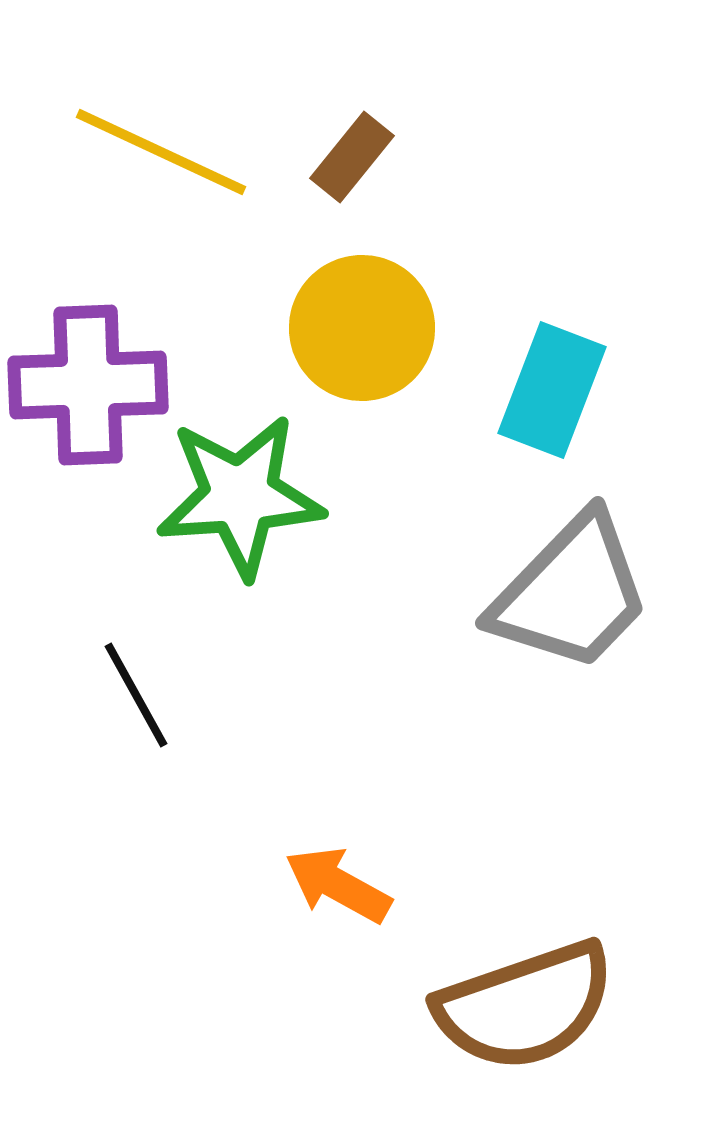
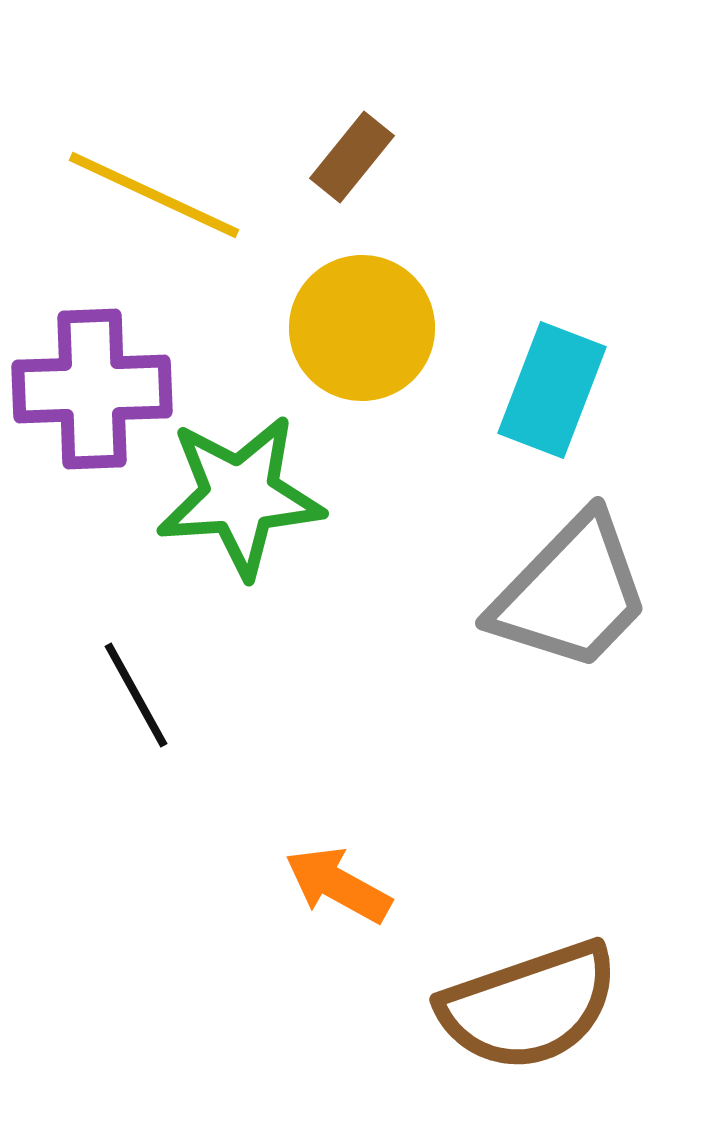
yellow line: moved 7 px left, 43 px down
purple cross: moved 4 px right, 4 px down
brown semicircle: moved 4 px right
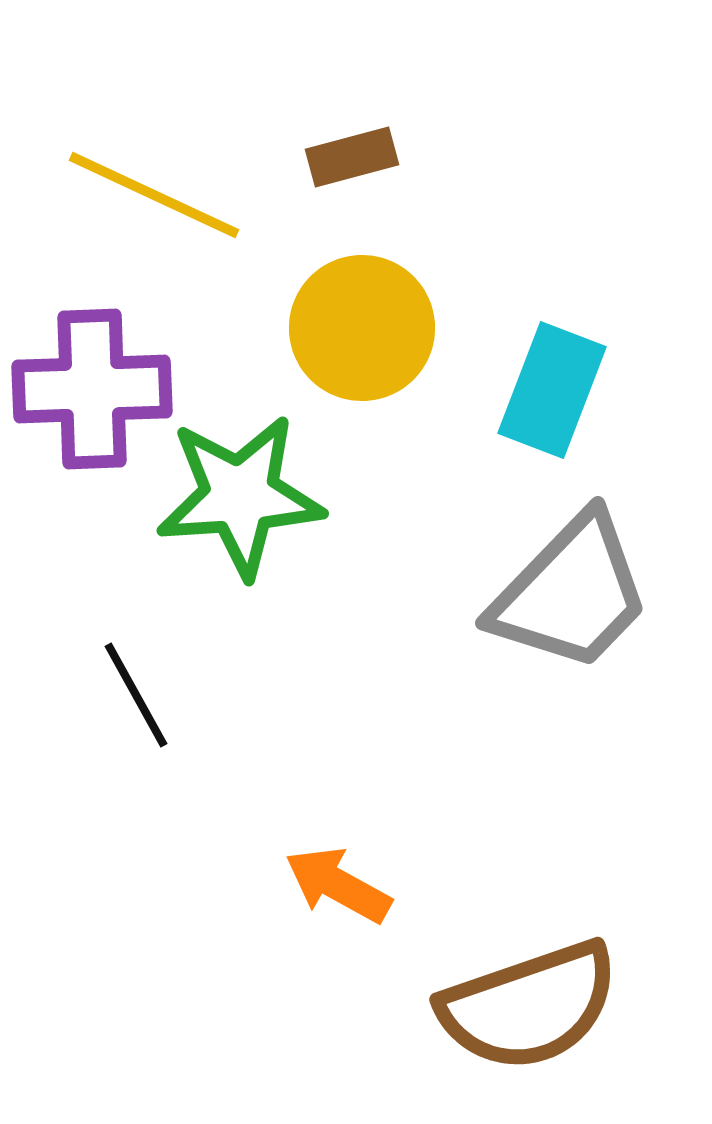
brown rectangle: rotated 36 degrees clockwise
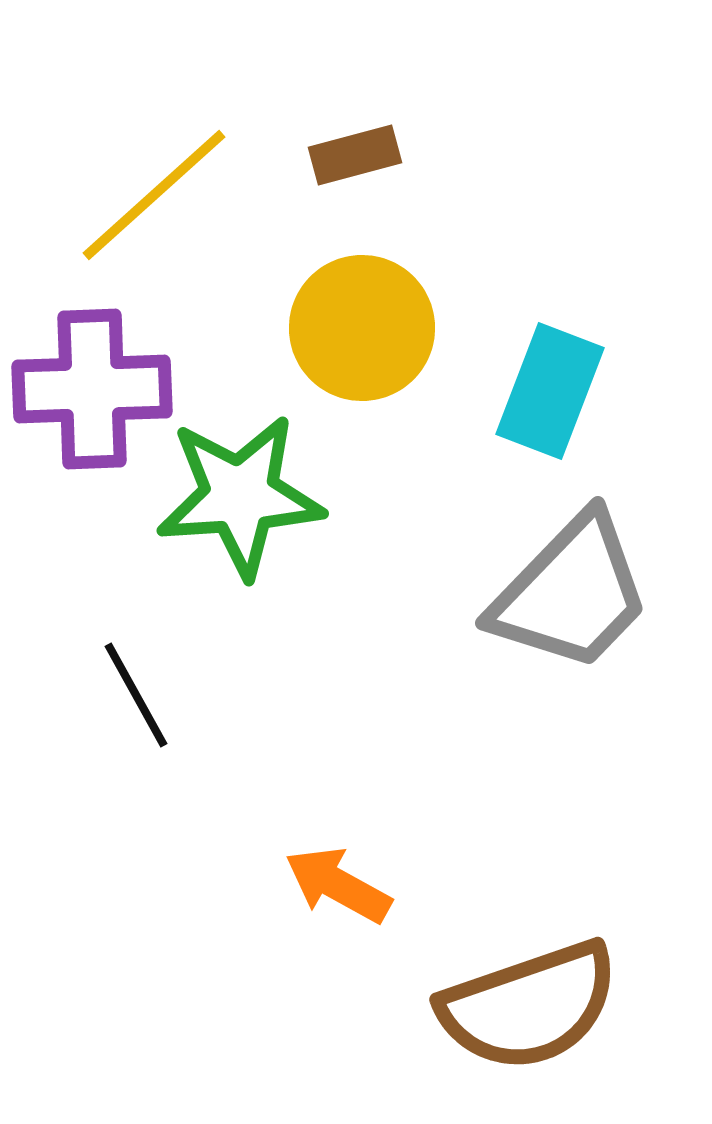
brown rectangle: moved 3 px right, 2 px up
yellow line: rotated 67 degrees counterclockwise
cyan rectangle: moved 2 px left, 1 px down
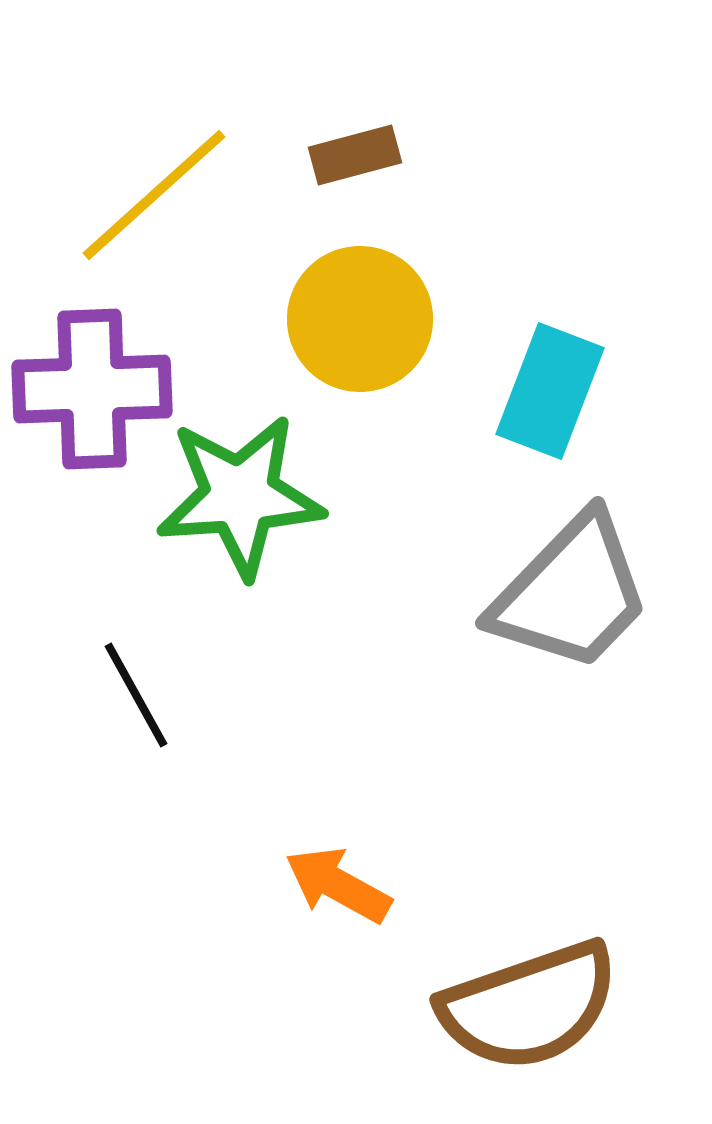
yellow circle: moved 2 px left, 9 px up
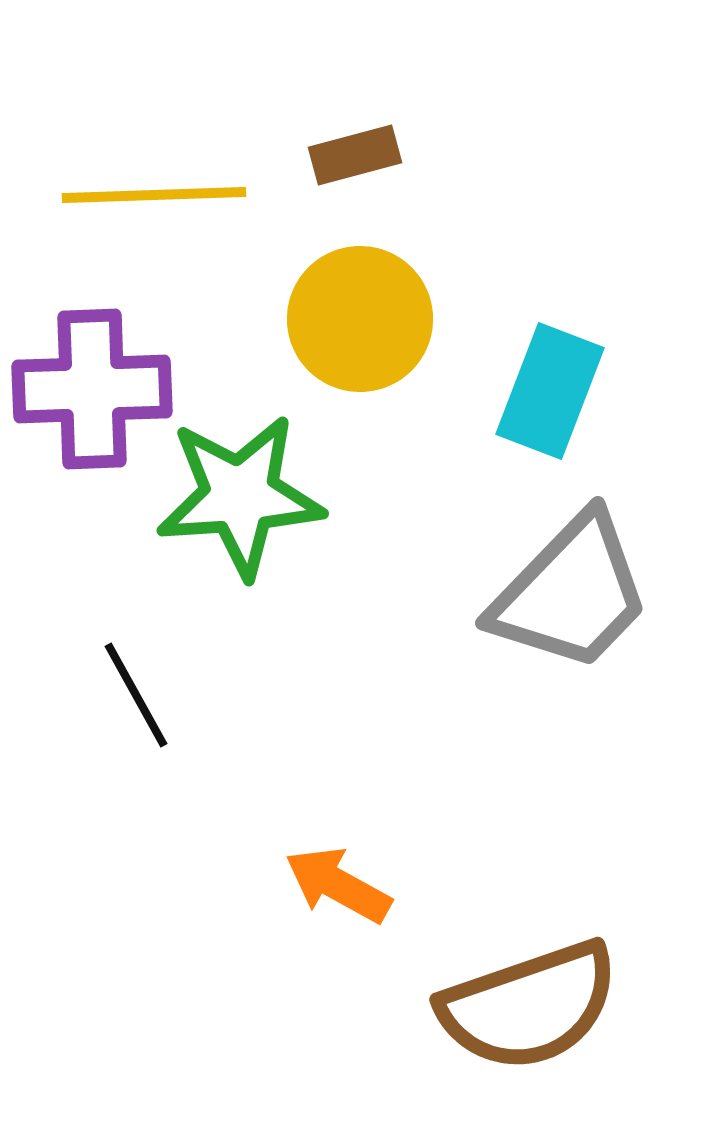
yellow line: rotated 40 degrees clockwise
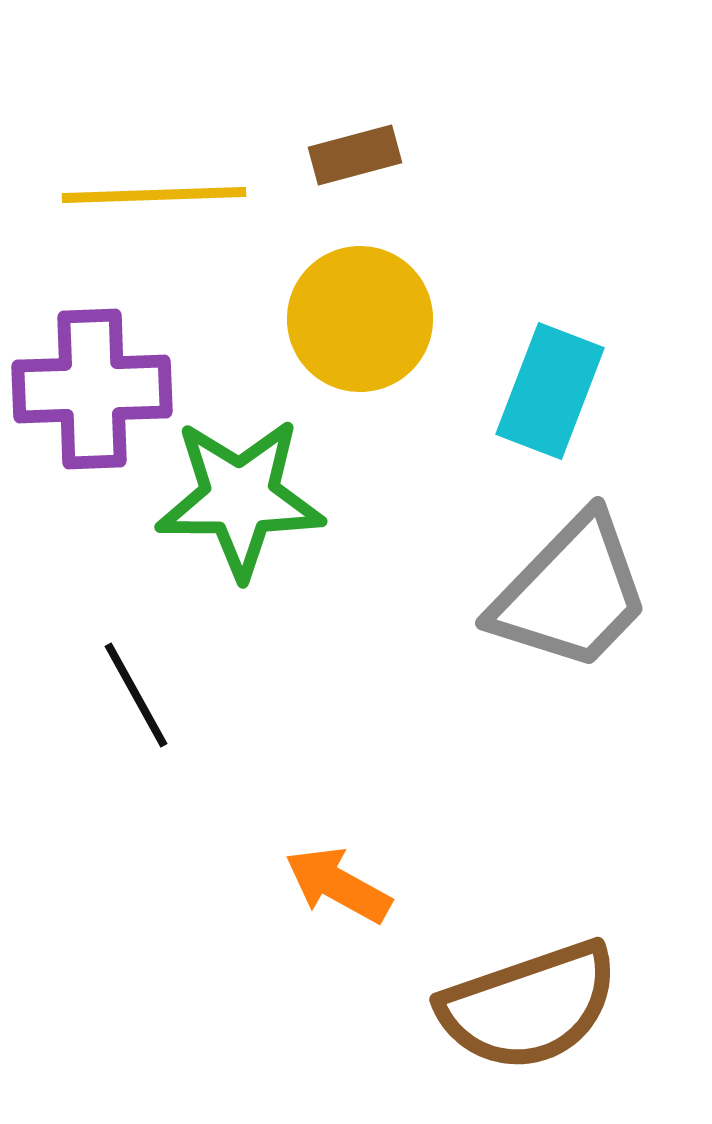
green star: moved 2 px down; rotated 4 degrees clockwise
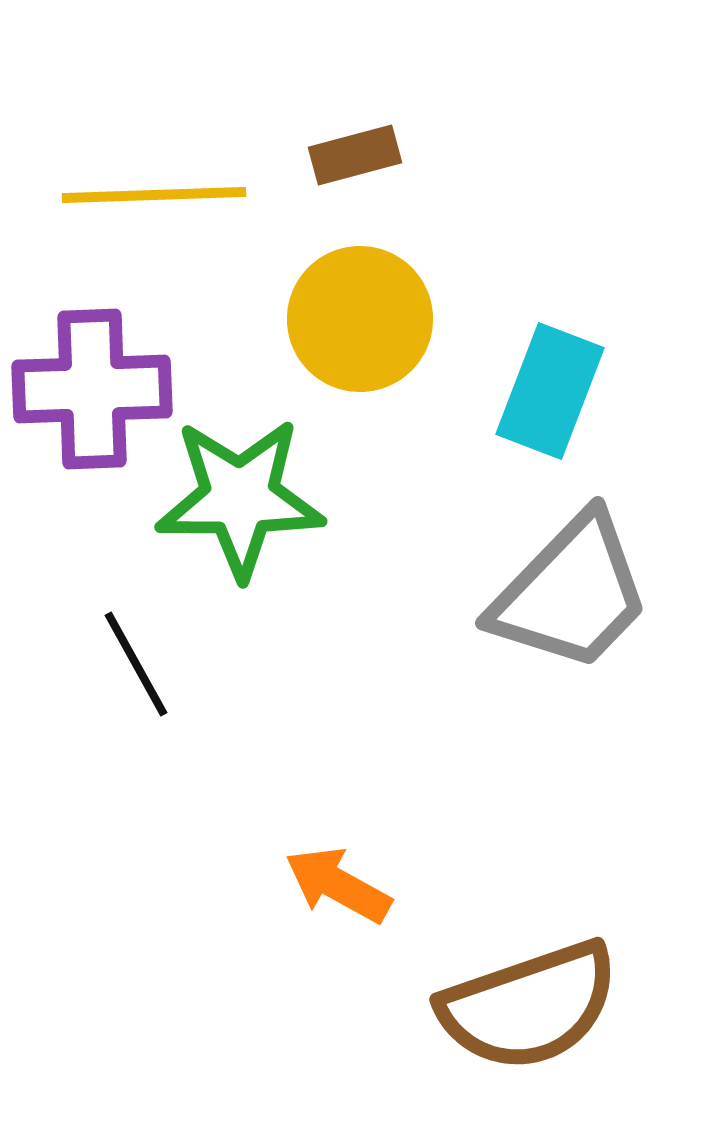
black line: moved 31 px up
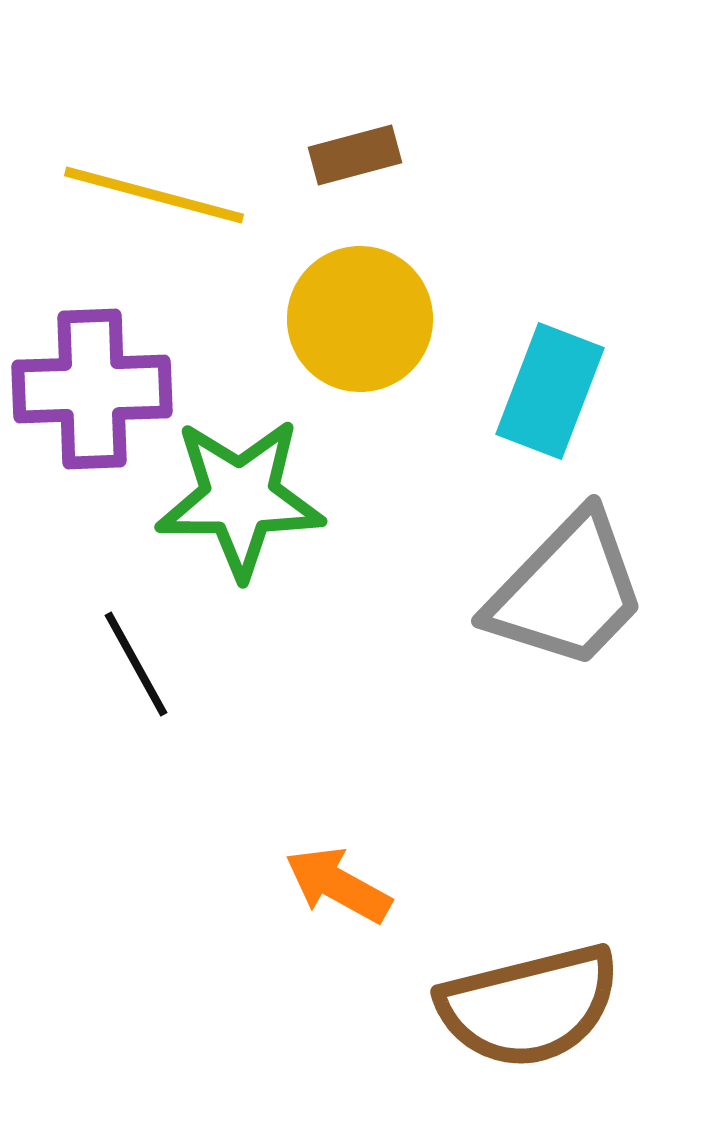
yellow line: rotated 17 degrees clockwise
gray trapezoid: moved 4 px left, 2 px up
brown semicircle: rotated 5 degrees clockwise
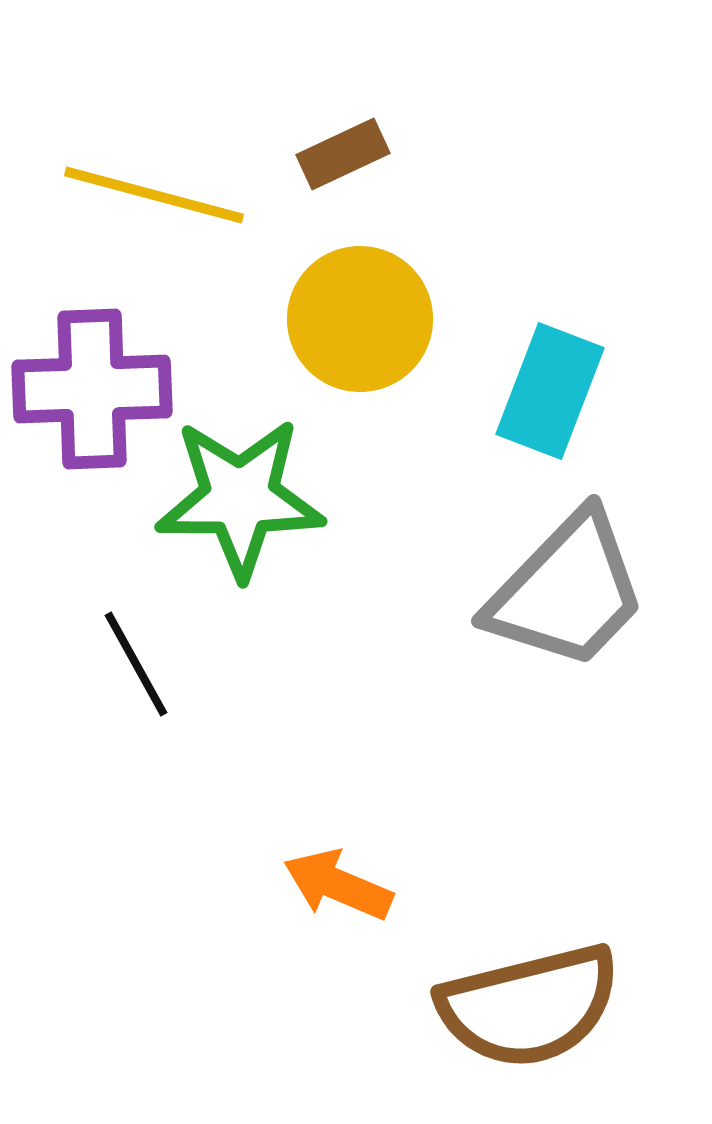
brown rectangle: moved 12 px left, 1 px up; rotated 10 degrees counterclockwise
orange arrow: rotated 6 degrees counterclockwise
